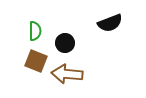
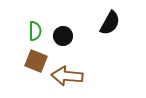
black semicircle: rotated 40 degrees counterclockwise
black circle: moved 2 px left, 7 px up
brown arrow: moved 2 px down
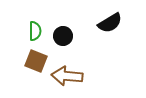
black semicircle: rotated 30 degrees clockwise
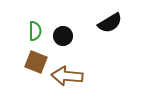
brown square: moved 1 px down
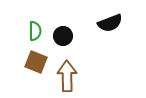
black semicircle: rotated 10 degrees clockwise
brown arrow: rotated 84 degrees clockwise
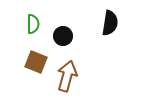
black semicircle: rotated 60 degrees counterclockwise
green semicircle: moved 2 px left, 7 px up
brown arrow: rotated 16 degrees clockwise
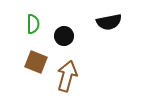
black semicircle: moved 1 px left, 1 px up; rotated 70 degrees clockwise
black circle: moved 1 px right
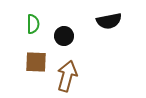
black semicircle: moved 1 px up
brown square: rotated 20 degrees counterclockwise
